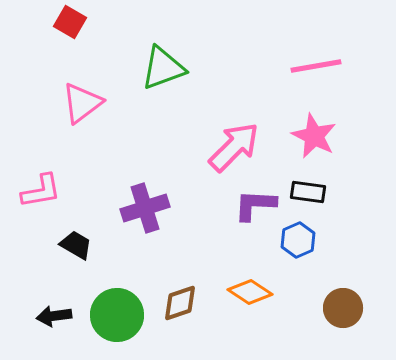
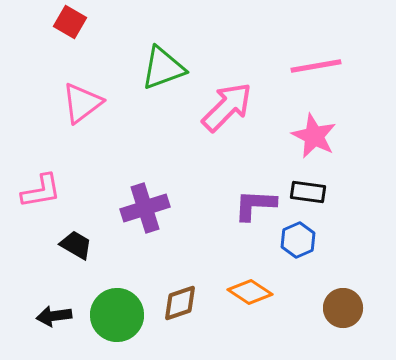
pink arrow: moved 7 px left, 40 px up
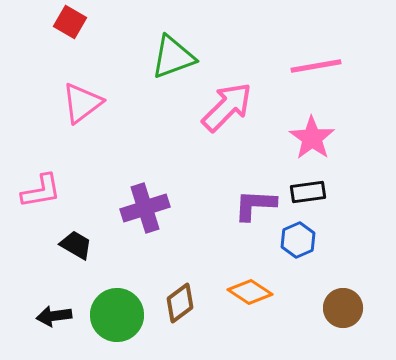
green triangle: moved 10 px right, 11 px up
pink star: moved 2 px left, 2 px down; rotated 9 degrees clockwise
black rectangle: rotated 16 degrees counterclockwise
brown diamond: rotated 18 degrees counterclockwise
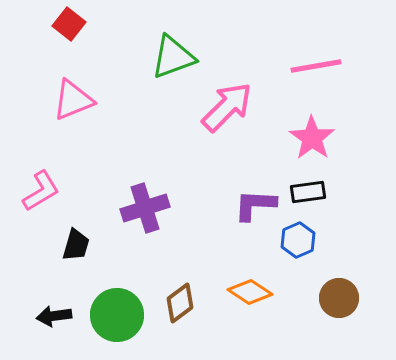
red square: moved 1 px left, 2 px down; rotated 8 degrees clockwise
pink triangle: moved 9 px left, 3 px up; rotated 15 degrees clockwise
pink L-shape: rotated 21 degrees counterclockwise
black trapezoid: rotated 76 degrees clockwise
brown circle: moved 4 px left, 10 px up
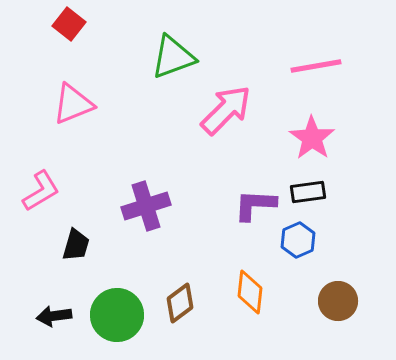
pink triangle: moved 4 px down
pink arrow: moved 1 px left, 3 px down
purple cross: moved 1 px right, 2 px up
orange diamond: rotated 63 degrees clockwise
brown circle: moved 1 px left, 3 px down
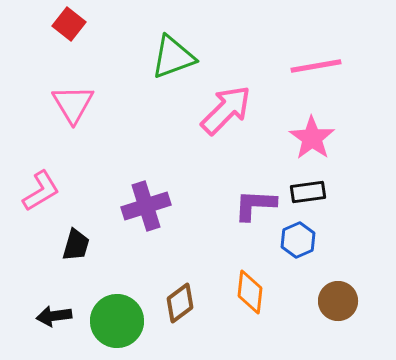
pink triangle: rotated 39 degrees counterclockwise
green circle: moved 6 px down
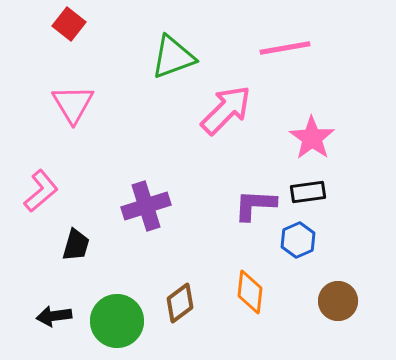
pink line: moved 31 px left, 18 px up
pink L-shape: rotated 9 degrees counterclockwise
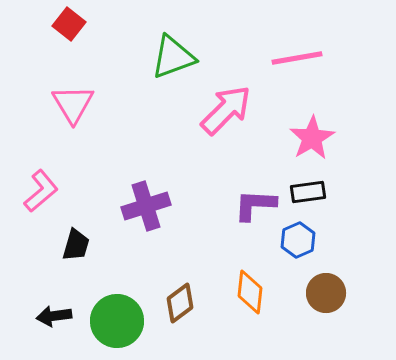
pink line: moved 12 px right, 10 px down
pink star: rotated 6 degrees clockwise
brown circle: moved 12 px left, 8 px up
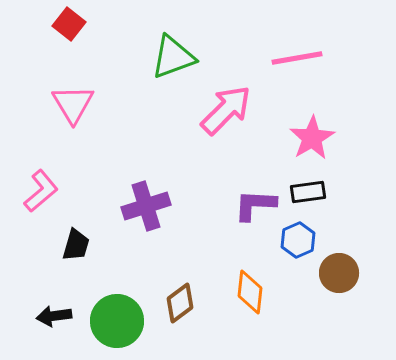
brown circle: moved 13 px right, 20 px up
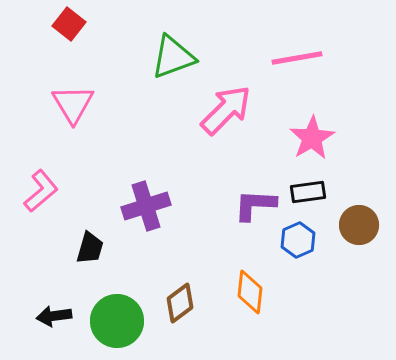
black trapezoid: moved 14 px right, 3 px down
brown circle: moved 20 px right, 48 px up
